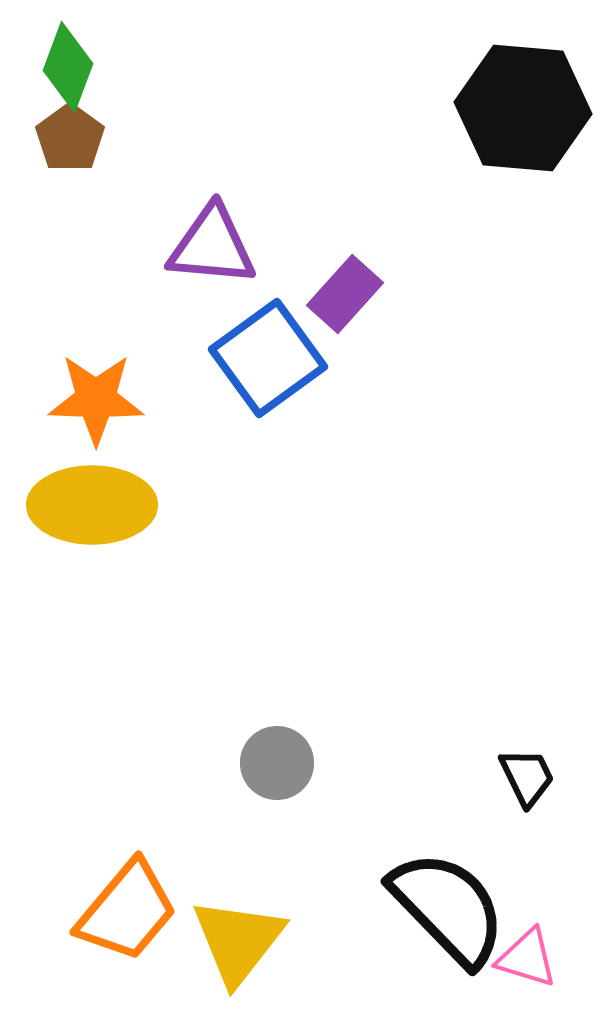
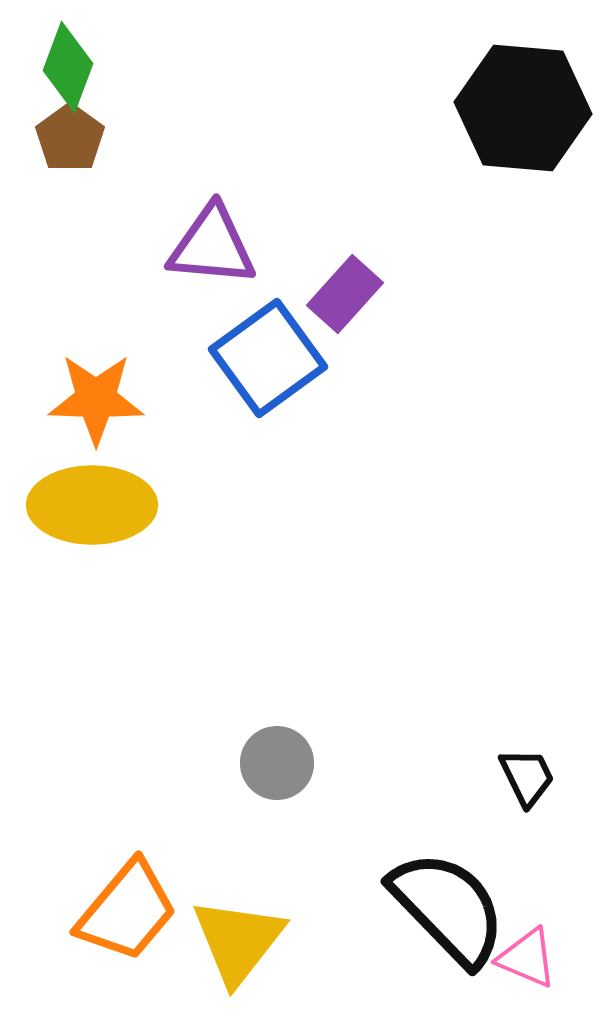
pink triangle: rotated 6 degrees clockwise
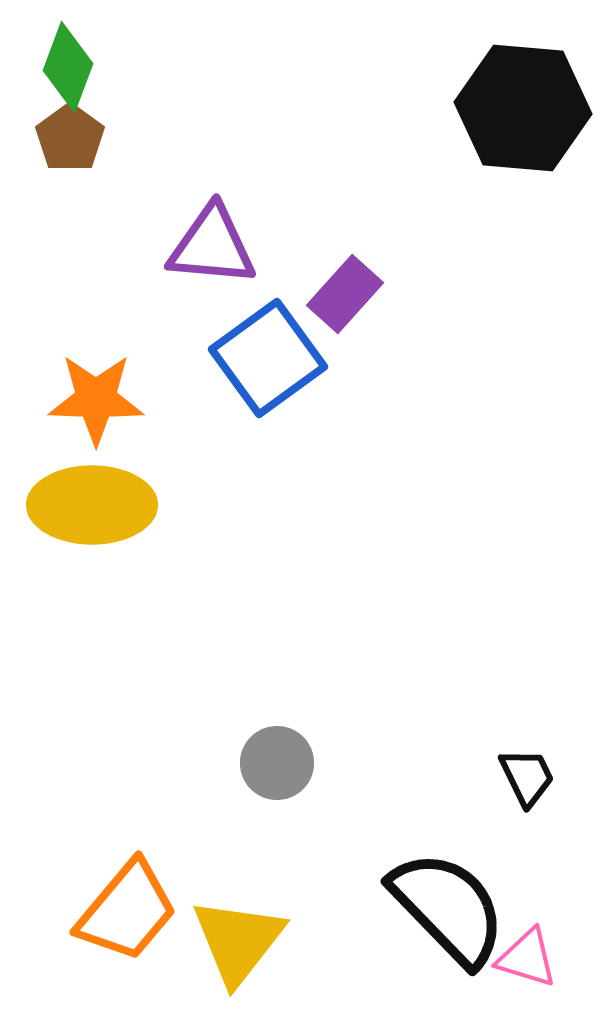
pink triangle: rotated 6 degrees counterclockwise
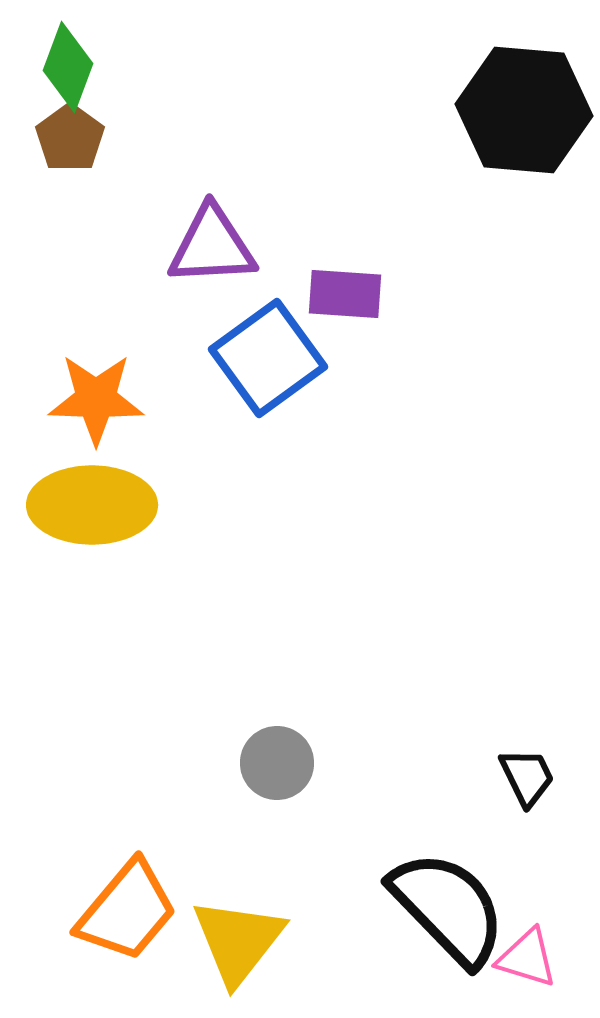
black hexagon: moved 1 px right, 2 px down
purple triangle: rotated 8 degrees counterclockwise
purple rectangle: rotated 52 degrees clockwise
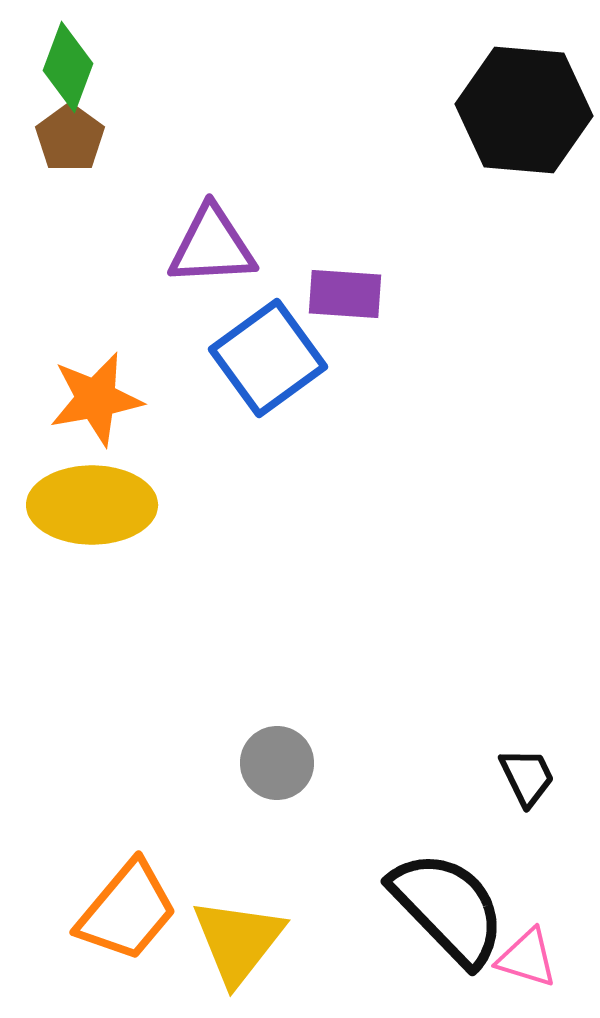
orange star: rotated 12 degrees counterclockwise
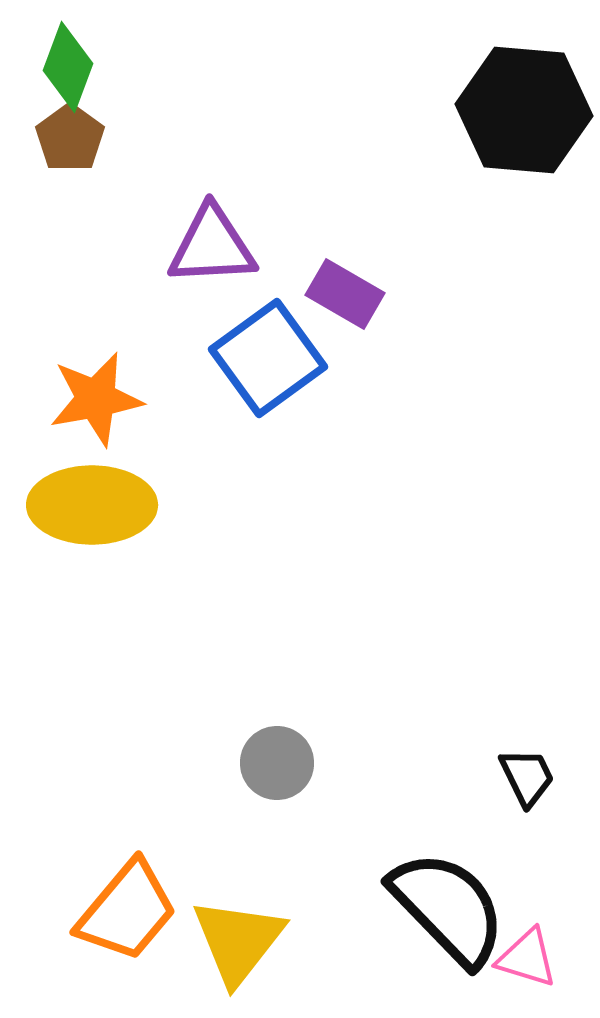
purple rectangle: rotated 26 degrees clockwise
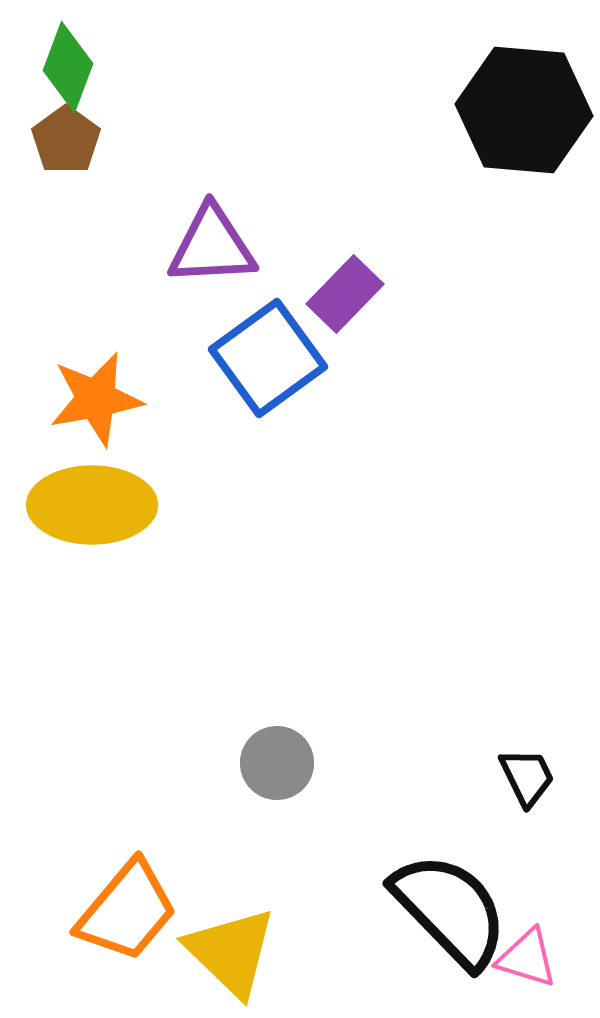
brown pentagon: moved 4 px left, 2 px down
purple rectangle: rotated 76 degrees counterclockwise
black semicircle: moved 2 px right, 2 px down
yellow triangle: moved 7 px left, 11 px down; rotated 24 degrees counterclockwise
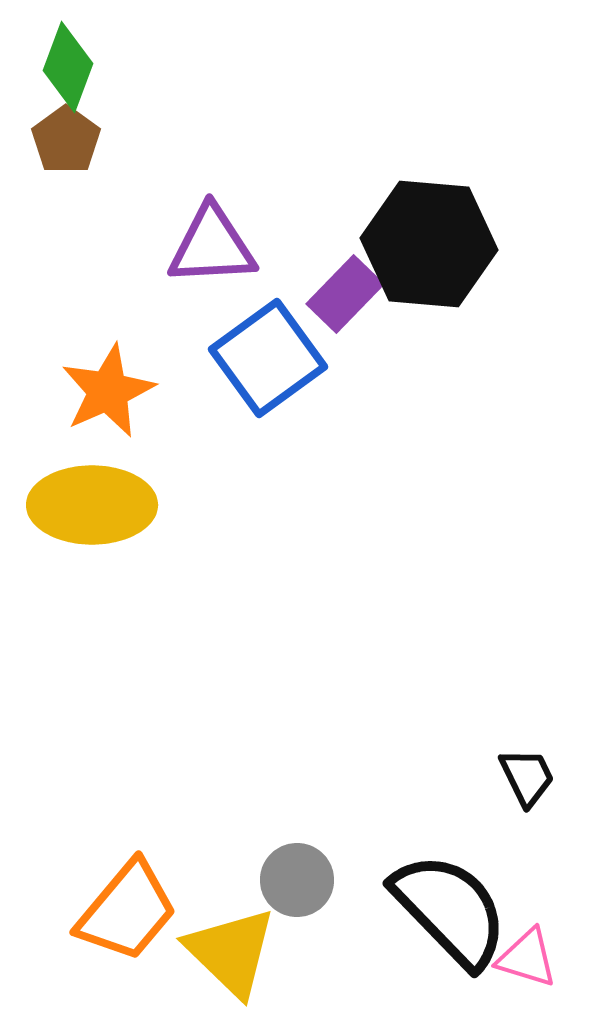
black hexagon: moved 95 px left, 134 px down
orange star: moved 12 px right, 8 px up; rotated 14 degrees counterclockwise
gray circle: moved 20 px right, 117 px down
